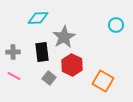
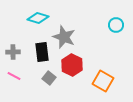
cyan diamond: rotated 20 degrees clockwise
gray star: rotated 20 degrees counterclockwise
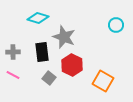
pink line: moved 1 px left, 1 px up
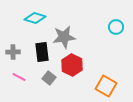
cyan diamond: moved 3 px left
cyan circle: moved 2 px down
gray star: rotated 30 degrees counterclockwise
pink line: moved 6 px right, 2 px down
orange square: moved 3 px right, 5 px down
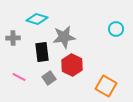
cyan diamond: moved 2 px right, 1 px down
cyan circle: moved 2 px down
gray cross: moved 14 px up
gray square: rotated 16 degrees clockwise
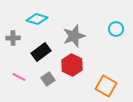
gray star: moved 10 px right, 1 px up; rotated 10 degrees counterclockwise
black rectangle: moved 1 px left; rotated 60 degrees clockwise
gray square: moved 1 px left, 1 px down
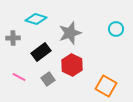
cyan diamond: moved 1 px left
gray star: moved 4 px left, 3 px up
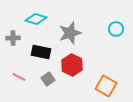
black rectangle: rotated 48 degrees clockwise
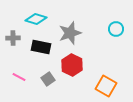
black rectangle: moved 5 px up
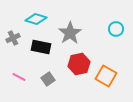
gray star: rotated 15 degrees counterclockwise
gray cross: rotated 24 degrees counterclockwise
red hexagon: moved 7 px right, 1 px up; rotated 20 degrees clockwise
orange square: moved 10 px up
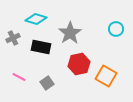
gray square: moved 1 px left, 4 px down
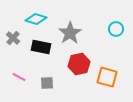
gray cross: rotated 24 degrees counterclockwise
orange square: moved 1 px right, 1 px down; rotated 15 degrees counterclockwise
gray square: rotated 32 degrees clockwise
